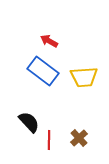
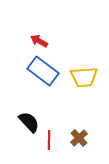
red arrow: moved 10 px left
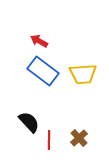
yellow trapezoid: moved 1 px left, 3 px up
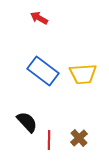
red arrow: moved 23 px up
black semicircle: moved 2 px left
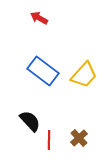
yellow trapezoid: moved 1 px right, 1 px down; rotated 44 degrees counterclockwise
black semicircle: moved 3 px right, 1 px up
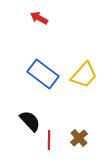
blue rectangle: moved 3 px down
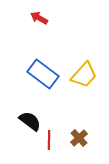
black semicircle: rotated 10 degrees counterclockwise
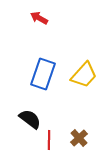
blue rectangle: rotated 72 degrees clockwise
black semicircle: moved 2 px up
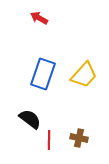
brown cross: rotated 36 degrees counterclockwise
